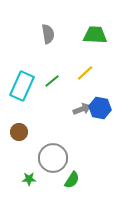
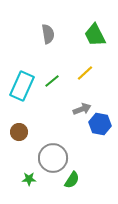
green trapezoid: rotated 120 degrees counterclockwise
blue hexagon: moved 16 px down
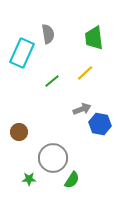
green trapezoid: moved 1 px left, 3 px down; rotated 20 degrees clockwise
cyan rectangle: moved 33 px up
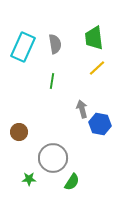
gray semicircle: moved 7 px right, 10 px down
cyan rectangle: moved 1 px right, 6 px up
yellow line: moved 12 px right, 5 px up
green line: rotated 42 degrees counterclockwise
gray arrow: rotated 84 degrees counterclockwise
green semicircle: moved 2 px down
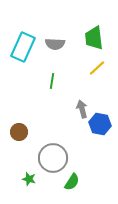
gray semicircle: rotated 102 degrees clockwise
green star: rotated 16 degrees clockwise
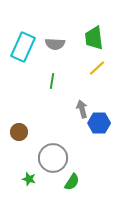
blue hexagon: moved 1 px left, 1 px up; rotated 10 degrees counterclockwise
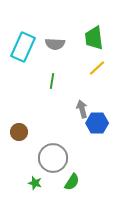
blue hexagon: moved 2 px left
green star: moved 6 px right, 4 px down
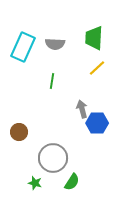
green trapezoid: rotated 10 degrees clockwise
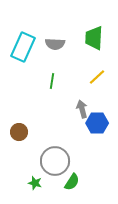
yellow line: moved 9 px down
gray circle: moved 2 px right, 3 px down
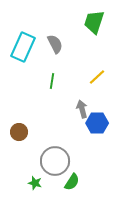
green trapezoid: moved 16 px up; rotated 15 degrees clockwise
gray semicircle: rotated 120 degrees counterclockwise
